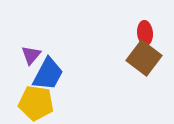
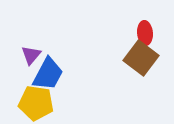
brown square: moved 3 px left
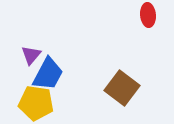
red ellipse: moved 3 px right, 18 px up
brown square: moved 19 px left, 30 px down
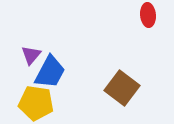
blue trapezoid: moved 2 px right, 2 px up
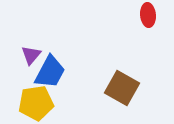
brown square: rotated 8 degrees counterclockwise
yellow pentagon: rotated 16 degrees counterclockwise
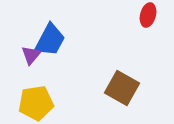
red ellipse: rotated 20 degrees clockwise
blue trapezoid: moved 32 px up
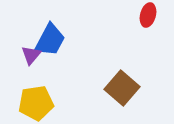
brown square: rotated 12 degrees clockwise
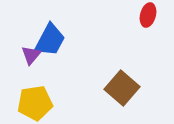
yellow pentagon: moved 1 px left
